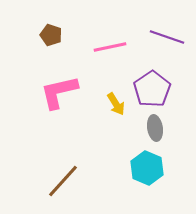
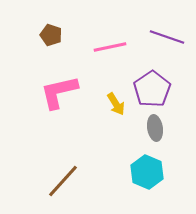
cyan hexagon: moved 4 px down
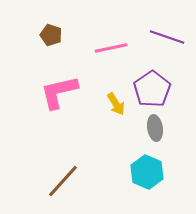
pink line: moved 1 px right, 1 px down
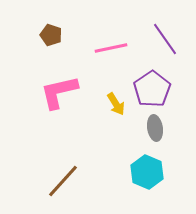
purple line: moved 2 px left, 2 px down; rotated 36 degrees clockwise
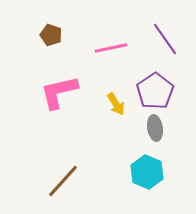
purple pentagon: moved 3 px right, 2 px down
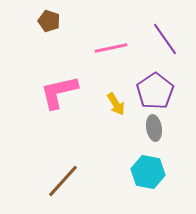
brown pentagon: moved 2 px left, 14 px up
gray ellipse: moved 1 px left
cyan hexagon: moved 1 px right; rotated 12 degrees counterclockwise
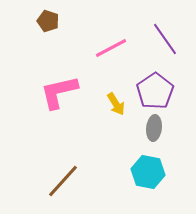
brown pentagon: moved 1 px left
pink line: rotated 16 degrees counterclockwise
gray ellipse: rotated 15 degrees clockwise
